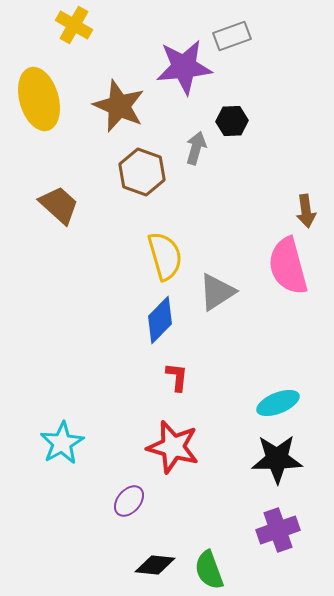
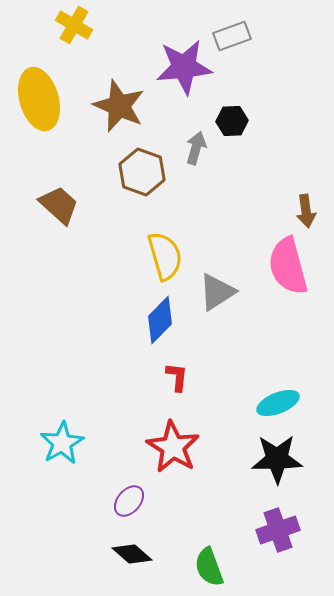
red star: rotated 16 degrees clockwise
black diamond: moved 23 px left, 11 px up; rotated 36 degrees clockwise
green semicircle: moved 3 px up
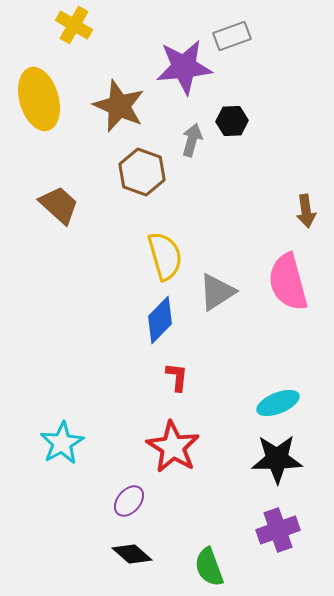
gray arrow: moved 4 px left, 8 px up
pink semicircle: moved 16 px down
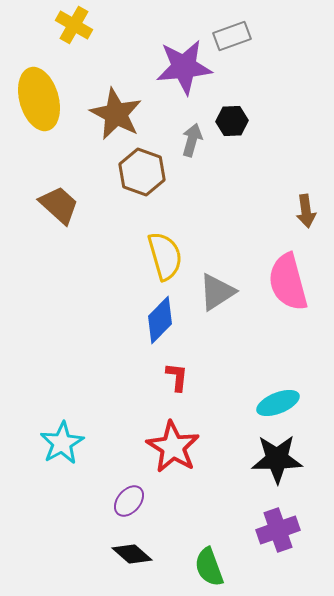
brown star: moved 3 px left, 8 px down; rotated 4 degrees clockwise
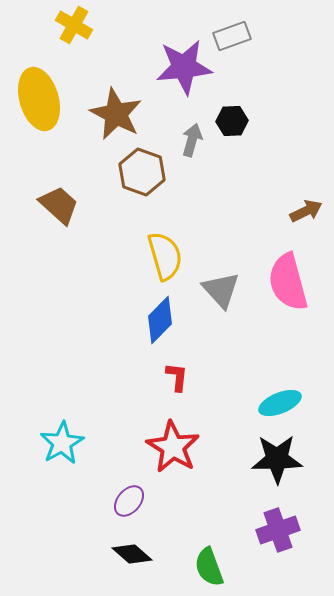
brown arrow: rotated 108 degrees counterclockwise
gray triangle: moved 4 px right, 2 px up; rotated 39 degrees counterclockwise
cyan ellipse: moved 2 px right
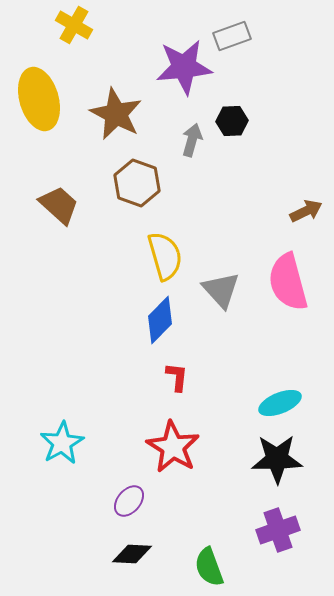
brown hexagon: moved 5 px left, 11 px down
black diamond: rotated 39 degrees counterclockwise
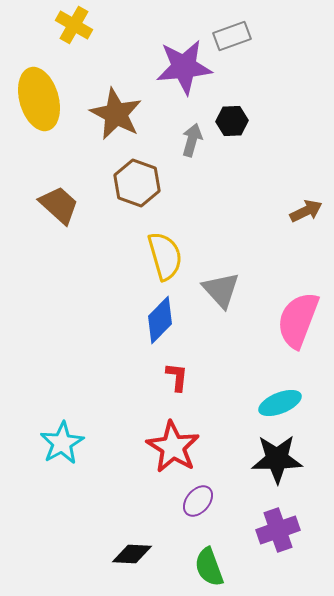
pink semicircle: moved 10 px right, 38 px down; rotated 36 degrees clockwise
purple ellipse: moved 69 px right
